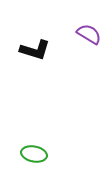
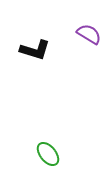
green ellipse: moved 14 px right; rotated 40 degrees clockwise
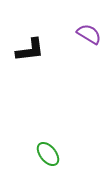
black L-shape: moved 5 px left; rotated 24 degrees counterclockwise
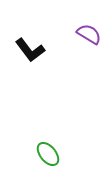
black L-shape: rotated 60 degrees clockwise
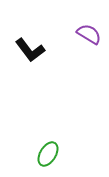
green ellipse: rotated 70 degrees clockwise
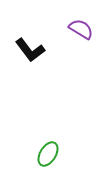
purple semicircle: moved 8 px left, 5 px up
